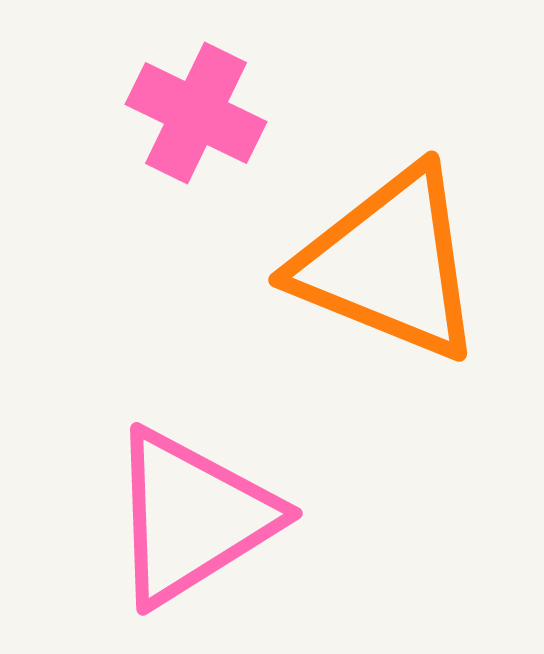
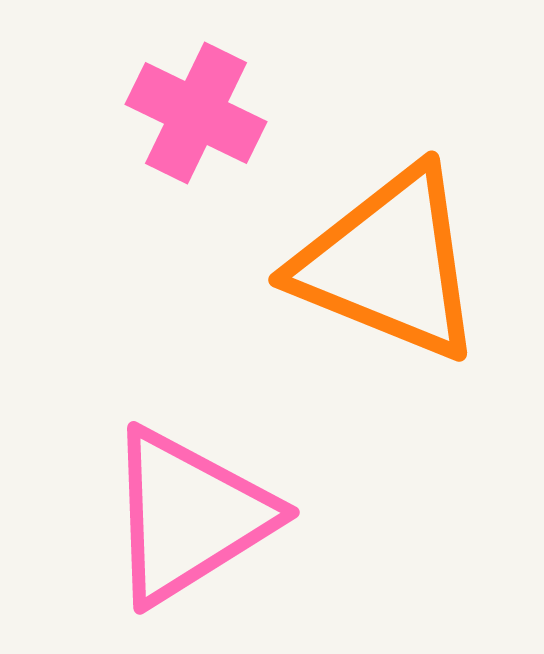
pink triangle: moved 3 px left, 1 px up
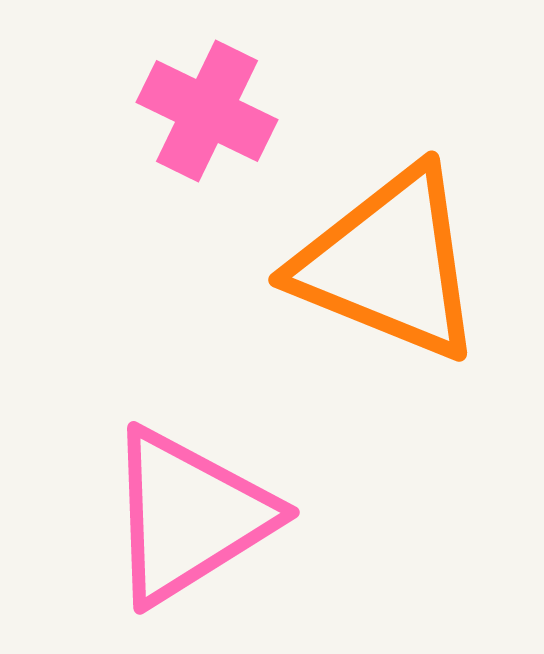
pink cross: moved 11 px right, 2 px up
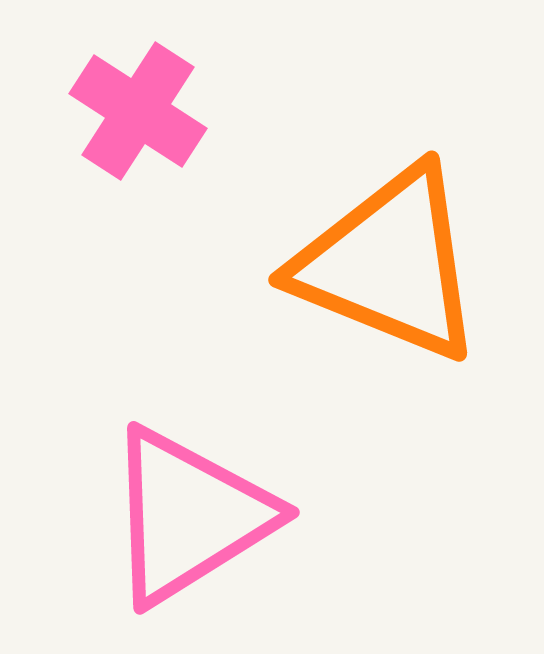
pink cross: moved 69 px left; rotated 7 degrees clockwise
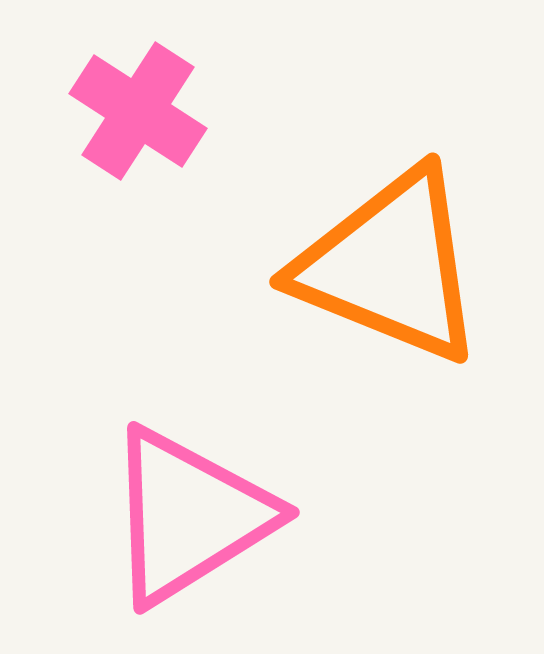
orange triangle: moved 1 px right, 2 px down
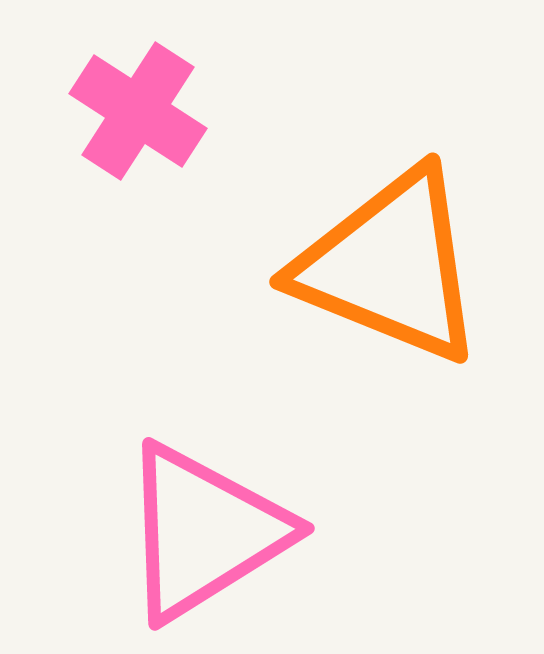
pink triangle: moved 15 px right, 16 px down
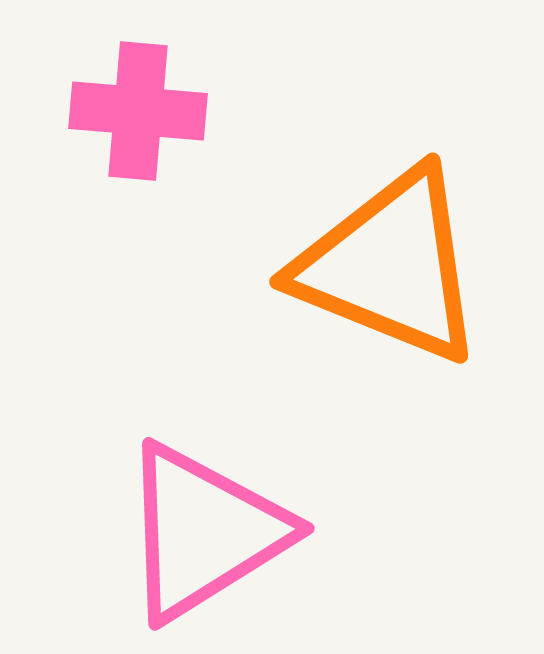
pink cross: rotated 28 degrees counterclockwise
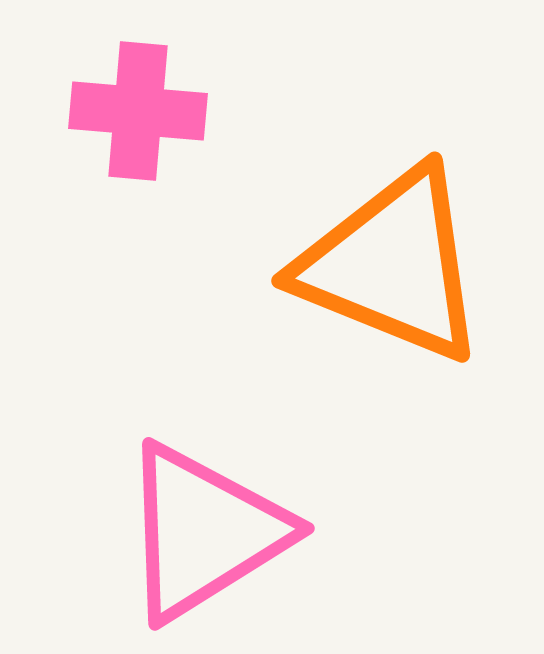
orange triangle: moved 2 px right, 1 px up
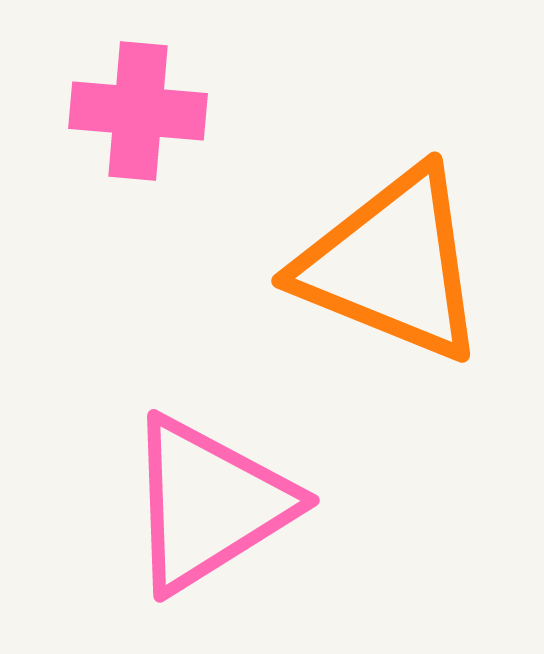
pink triangle: moved 5 px right, 28 px up
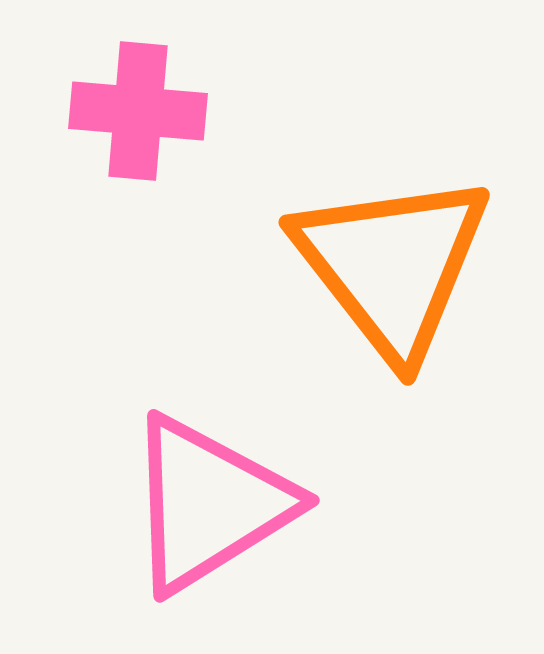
orange triangle: rotated 30 degrees clockwise
